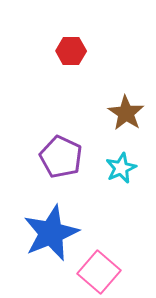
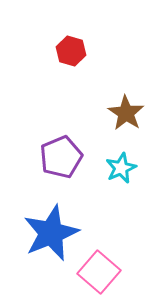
red hexagon: rotated 16 degrees clockwise
purple pentagon: rotated 24 degrees clockwise
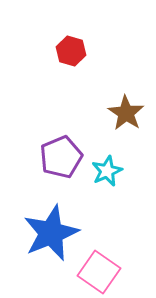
cyan star: moved 14 px left, 3 px down
pink square: rotated 6 degrees counterclockwise
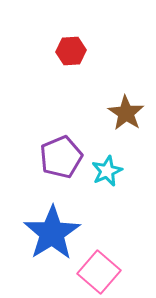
red hexagon: rotated 20 degrees counterclockwise
blue star: moved 1 px right; rotated 10 degrees counterclockwise
pink square: rotated 6 degrees clockwise
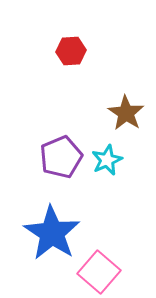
cyan star: moved 11 px up
blue star: rotated 6 degrees counterclockwise
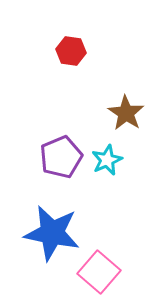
red hexagon: rotated 12 degrees clockwise
blue star: rotated 22 degrees counterclockwise
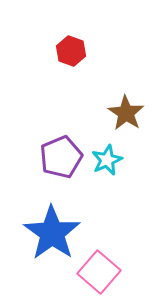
red hexagon: rotated 12 degrees clockwise
blue star: rotated 24 degrees clockwise
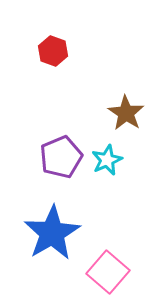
red hexagon: moved 18 px left
blue star: rotated 6 degrees clockwise
pink square: moved 9 px right
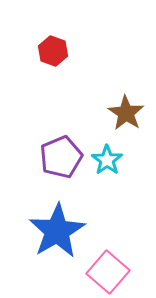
cyan star: rotated 12 degrees counterclockwise
blue star: moved 5 px right, 2 px up
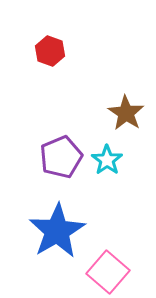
red hexagon: moved 3 px left
